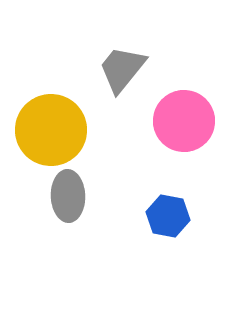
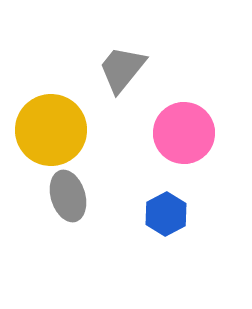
pink circle: moved 12 px down
gray ellipse: rotated 15 degrees counterclockwise
blue hexagon: moved 2 px left, 2 px up; rotated 21 degrees clockwise
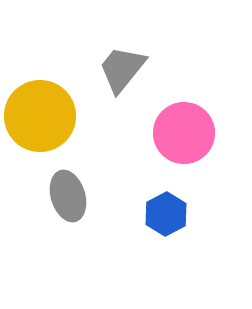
yellow circle: moved 11 px left, 14 px up
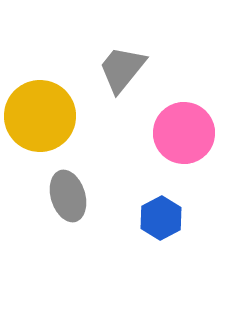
blue hexagon: moved 5 px left, 4 px down
